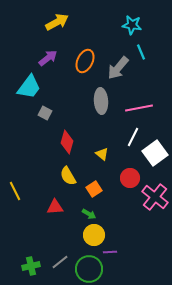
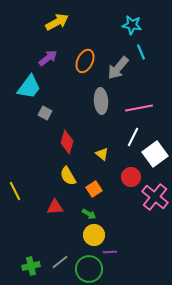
white square: moved 1 px down
red circle: moved 1 px right, 1 px up
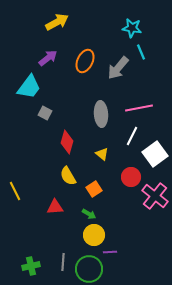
cyan star: moved 3 px down
gray ellipse: moved 13 px down
white line: moved 1 px left, 1 px up
pink cross: moved 1 px up
gray line: moved 3 px right; rotated 48 degrees counterclockwise
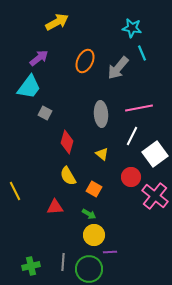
cyan line: moved 1 px right, 1 px down
purple arrow: moved 9 px left
orange square: rotated 28 degrees counterclockwise
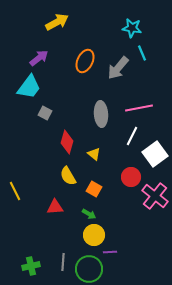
yellow triangle: moved 8 px left
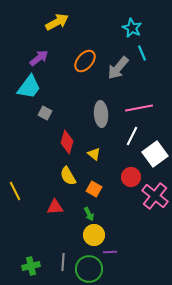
cyan star: rotated 18 degrees clockwise
orange ellipse: rotated 15 degrees clockwise
green arrow: rotated 32 degrees clockwise
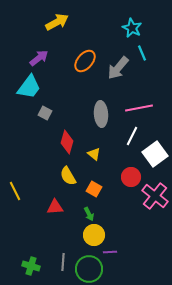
green cross: rotated 30 degrees clockwise
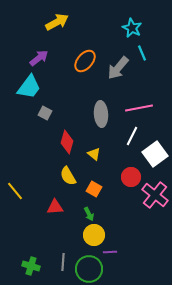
yellow line: rotated 12 degrees counterclockwise
pink cross: moved 1 px up
